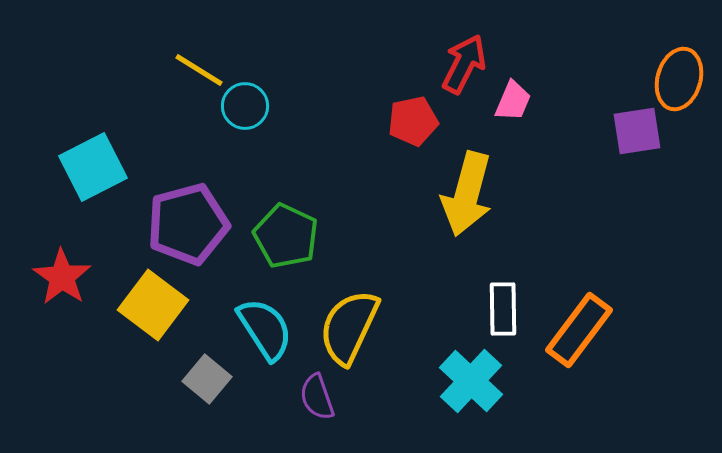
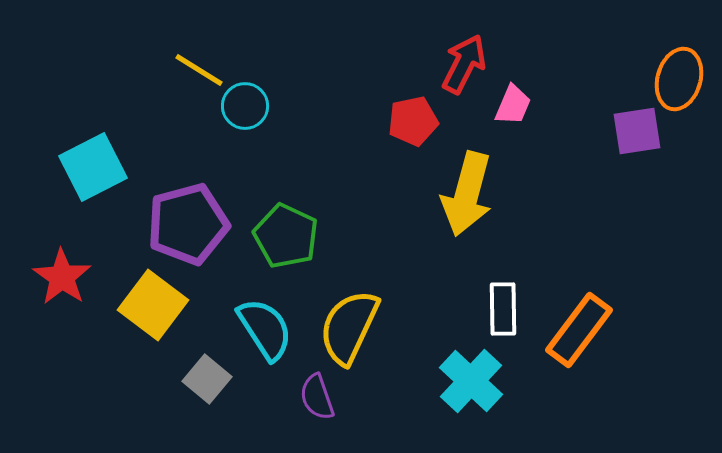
pink trapezoid: moved 4 px down
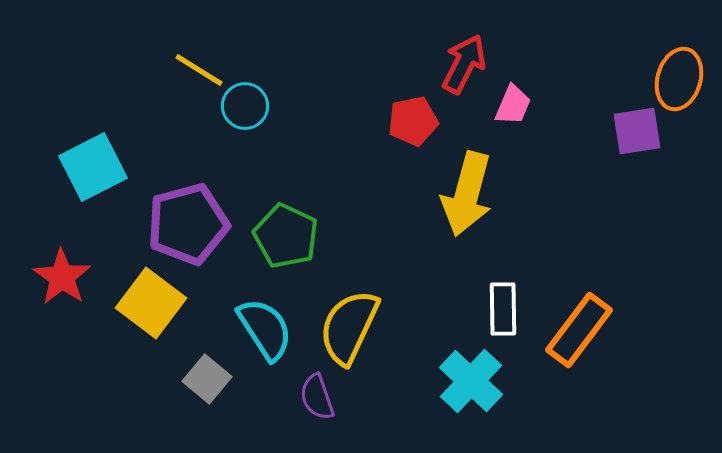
yellow square: moved 2 px left, 2 px up
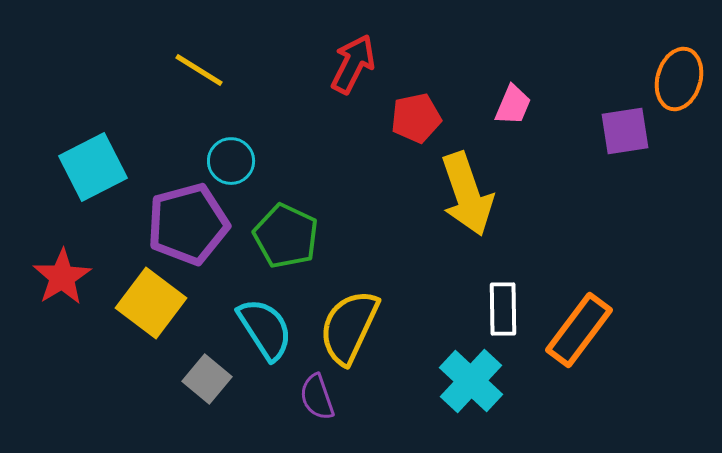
red arrow: moved 111 px left
cyan circle: moved 14 px left, 55 px down
red pentagon: moved 3 px right, 3 px up
purple square: moved 12 px left
yellow arrow: rotated 34 degrees counterclockwise
red star: rotated 6 degrees clockwise
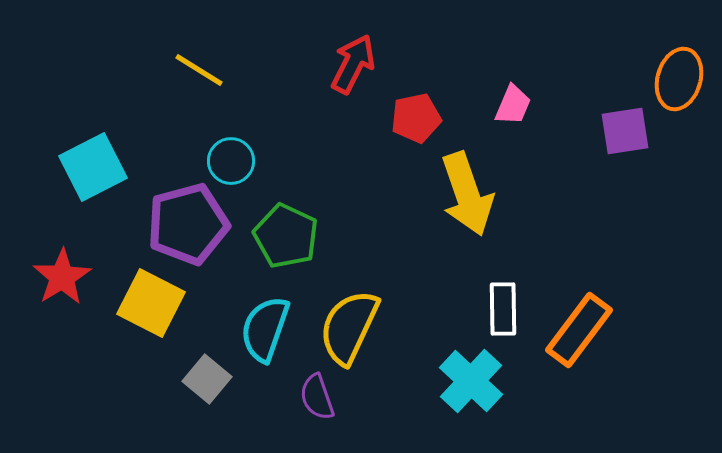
yellow square: rotated 10 degrees counterclockwise
cyan semicircle: rotated 128 degrees counterclockwise
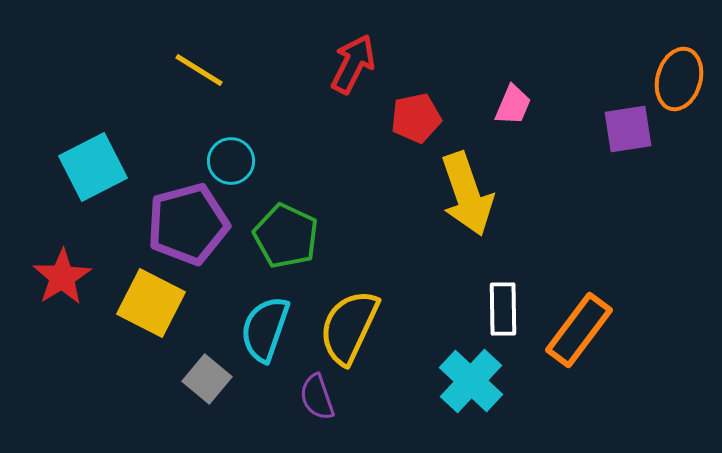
purple square: moved 3 px right, 2 px up
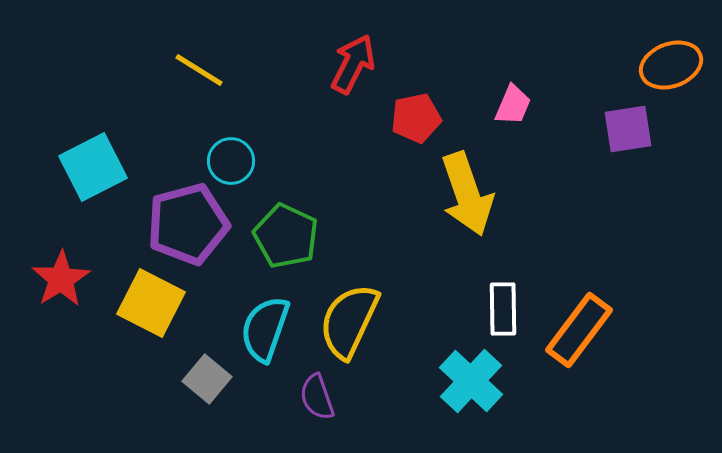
orange ellipse: moved 8 px left, 14 px up; rotated 54 degrees clockwise
red star: moved 1 px left, 2 px down
yellow semicircle: moved 6 px up
